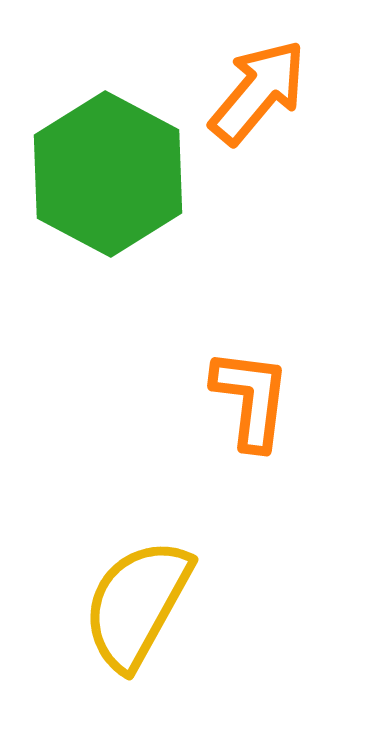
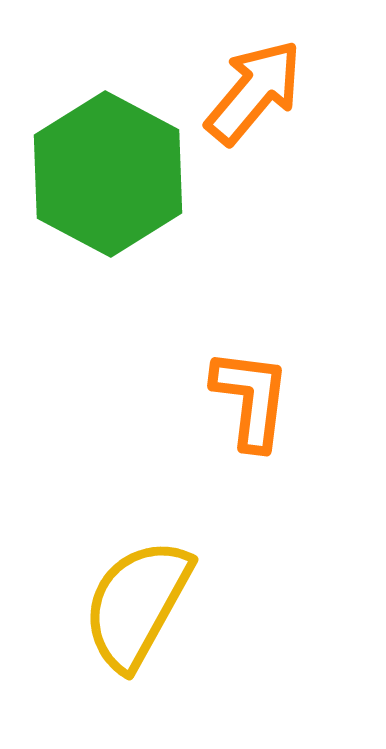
orange arrow: moved 4 px left
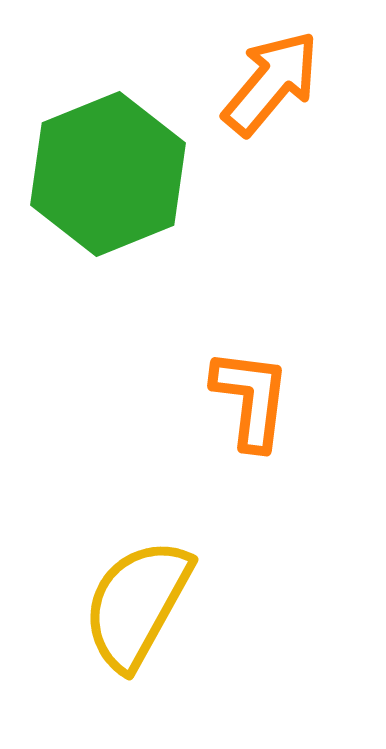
orange arrow: moved 17 px right, 9 px up
green hexagon: rotated 10 degrees clockwise
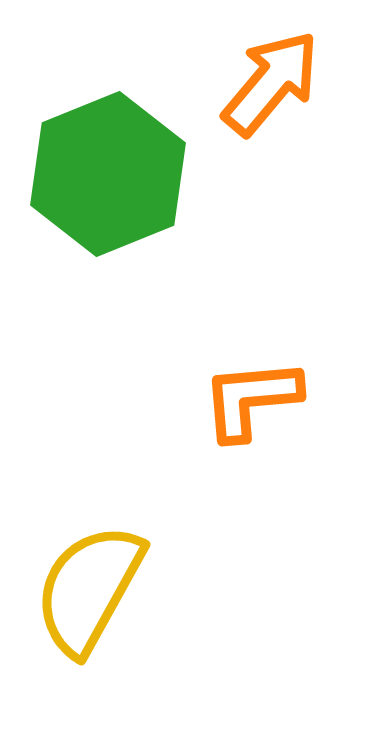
orange L-shape: rotated 102 degrees counterclockwise
yellow semicircle: moved 48 px left, 15 px up
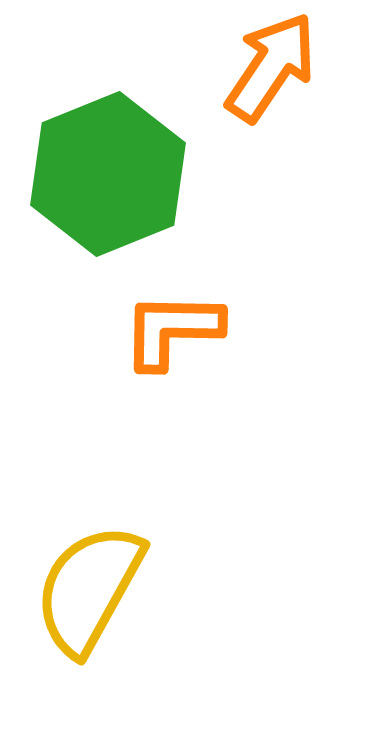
orange arrow: moved 16 px up; rotated 6 degrees counterclockwise
orange L-shape: moved 79 px left, 69 px up; rotated 6 degrees clockwise
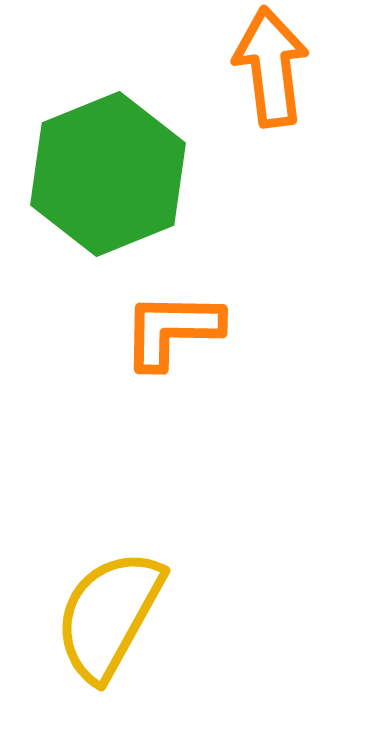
orange arrow: rotated 41 degrees counterclockwise
yellow semicircle: moved 20 px right, 26 px down
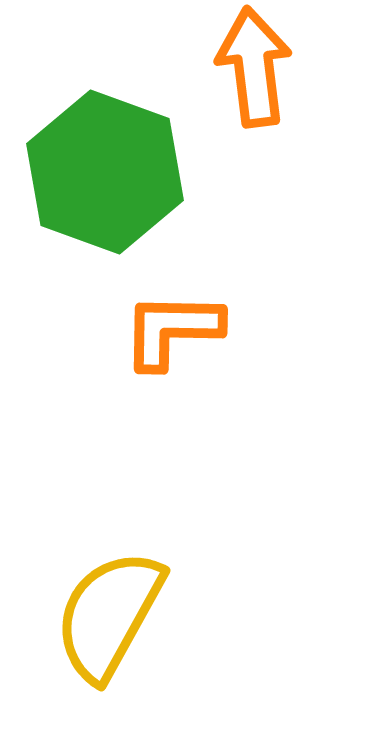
orange arrow: moved 17 px left
green hexagon: moved 3 px left, 2 px up; rotated 18 degrees counterclockwise
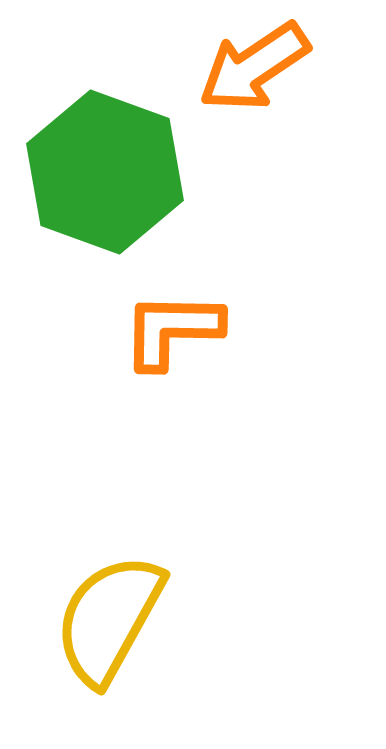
orange arrow: rotated 117 degrees counterclockwise
yellow semicircle: moved 4 px down
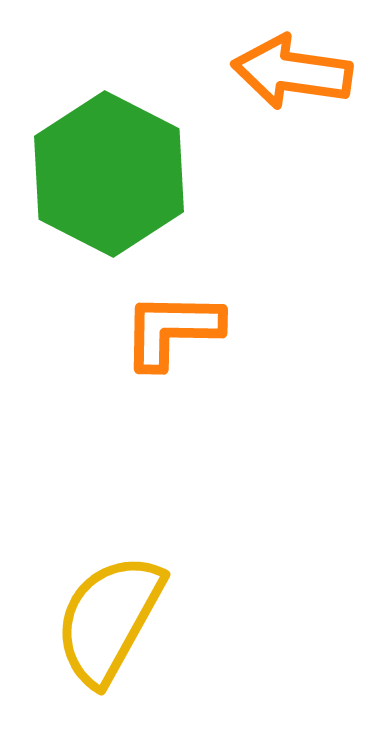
orange arrow: moved 38 px right, 5 px down; rotated 42 degrees clockwise
green hexagon: moved 4 px right, 2 px down; rotated 7 degrees clockwise
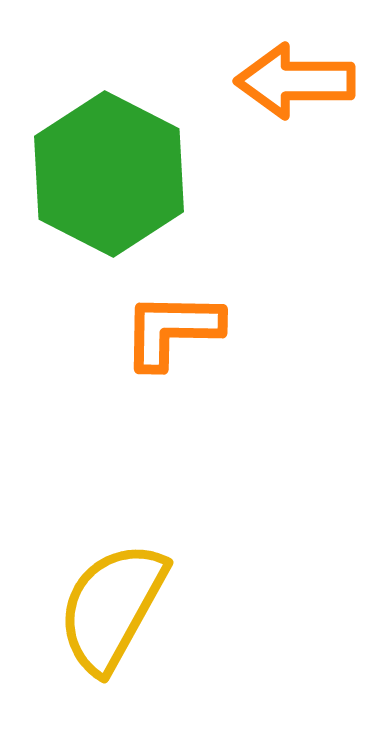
orange arrow: moved 3 px right, 9 px down; rotated 8 degrees counterclockwise
yellow semicircle: moved 3 px right, 12 px up
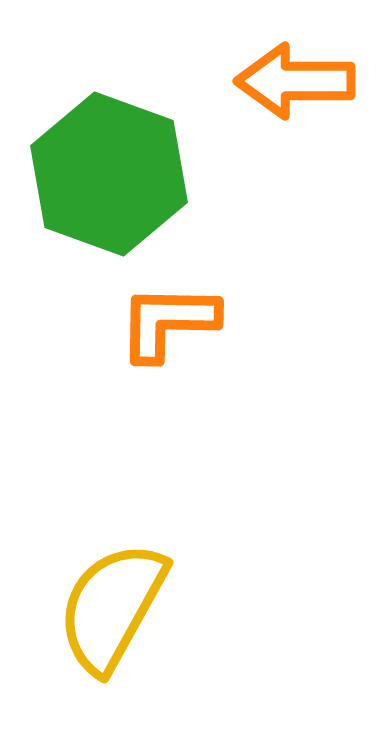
green hexagon: rotated 7 degrees counterclockwise
orange L-shape: moved 4 px left, 8 px up
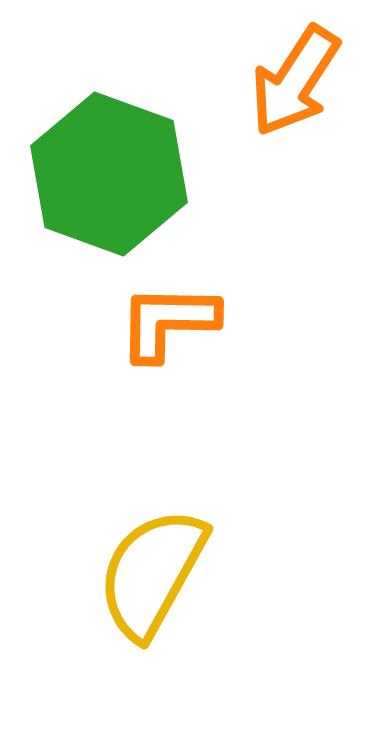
orange arrow: rotated 57 degrees counterclockwise
yellow semicircle: moved 40 px right, 34 px up
